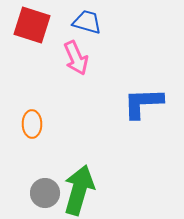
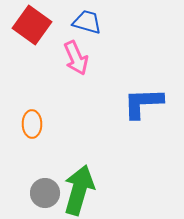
red square: rotated 18 degrees clockwise
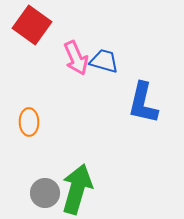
blue trapezoid: moved 17 px right, 39 px down
blue L-shape: rotated 75 degrees counterclockwise
orange ellipse: moved 3 px left, 2 px up
green arrow: moved 2 px left, 1 px up
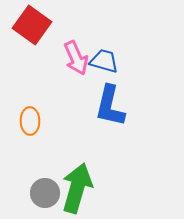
blue L-shape: moved 33 px left, 3 px down
orange ellipse: moved 1 px right, 1 px up
green arrow: moved 1 px up
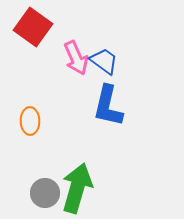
red square: moved 1 px right, 2 px down
blue trapezoid: rotated 20 degrees clockwise
blue L-shape: moved 2 px left
